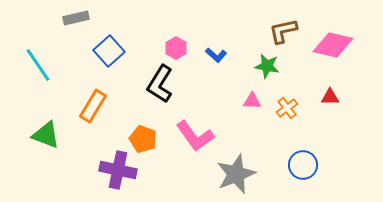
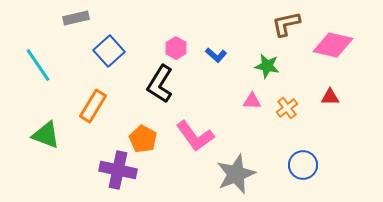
brown L-shape: moved 3 px right, 7 px up
orange pentagon: rotated 8 degrees clockwise
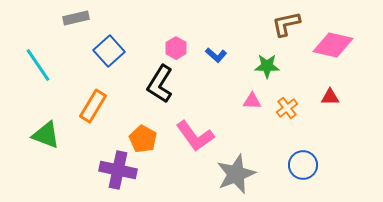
green star: rotated 10 degrees counterclockwise
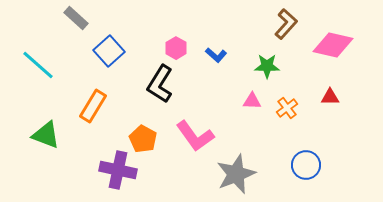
gray rectangle: rotated 55 degrees clockwise
brown L-shape: rotated 144 degrees clockwise
cyan line: rotated 15 degrees counterclockwise
blue circle: moved 3 px right
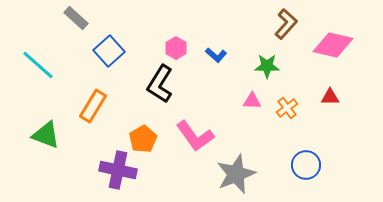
orange pentagon: rotated 12 degrees clockwise
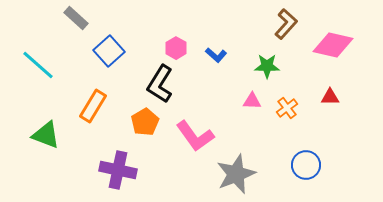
orange pentagon: moved 2 px right, 17 px up
